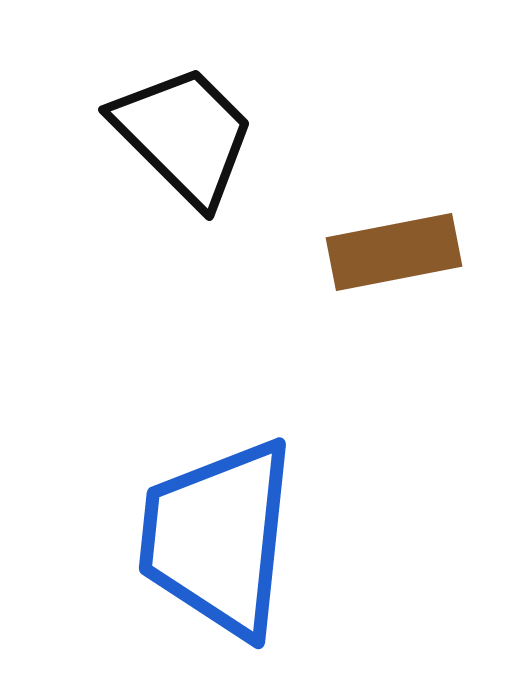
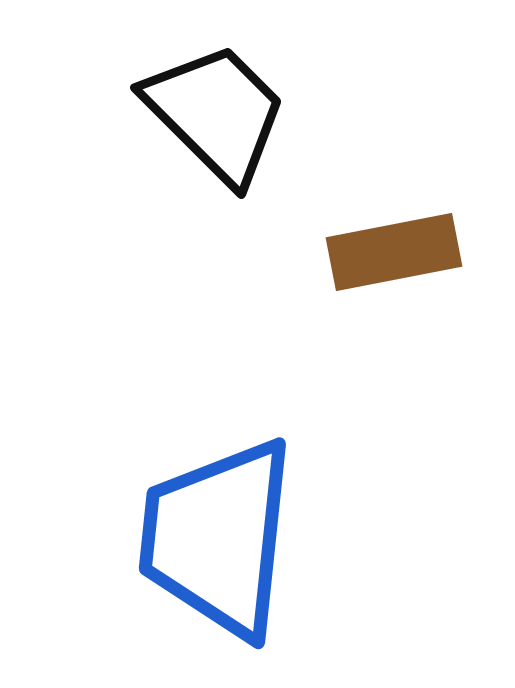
black trapezoid: moved 32 px right, 22 px up
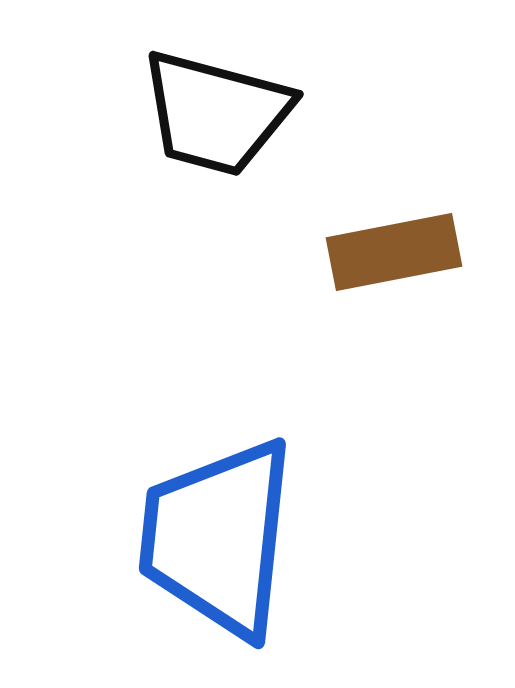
black trapezoid: rotated 150 degrees clockwise
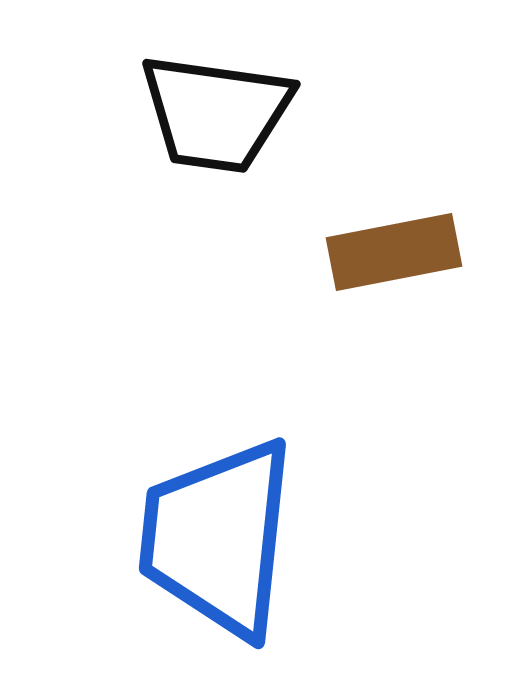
black trapezoid: rotated 7 degrees counterclockwise
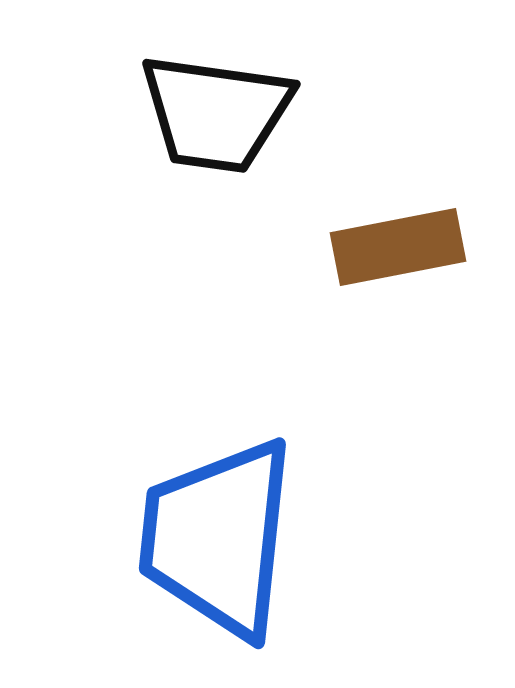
brown rectangle: moved 4 px right, 5 px up
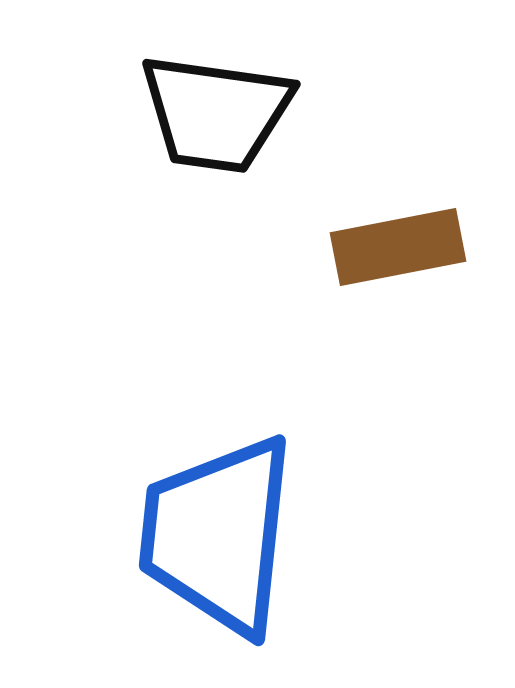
blue trapezoid: moved 3 px up
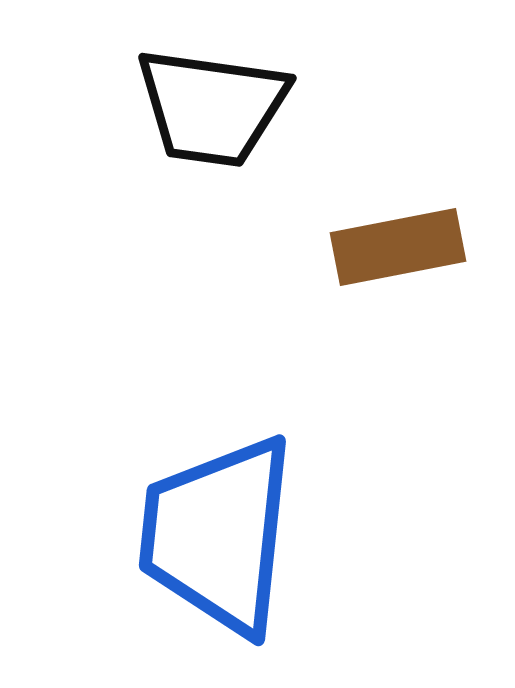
black trapezoid: moved 4 px left, 6 px up
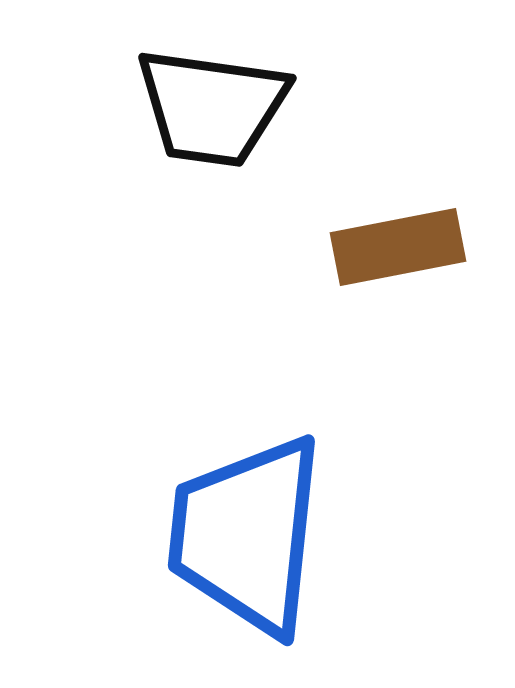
blue trapezoid: moved 29 px right
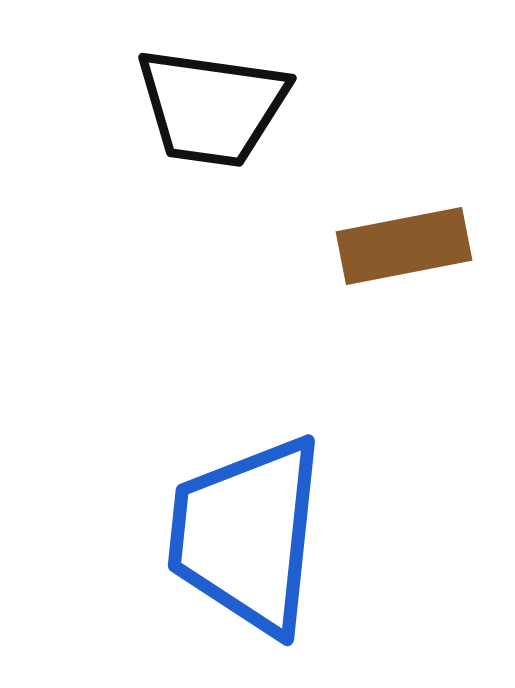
brown rectangle: moved 6 px right, 1 px up
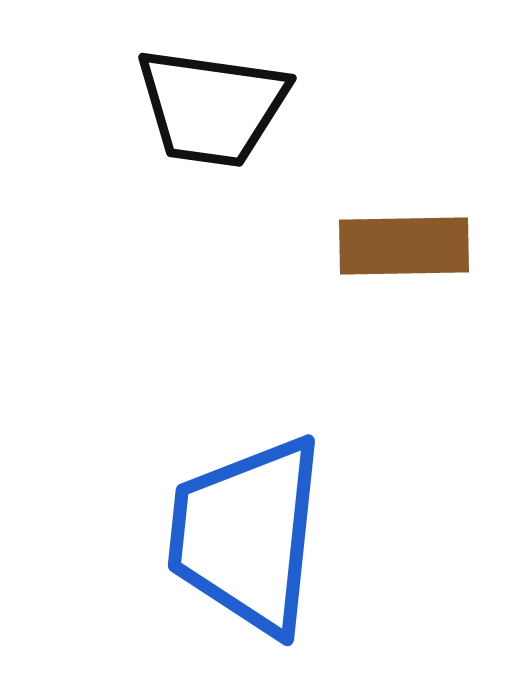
brown rectangle: rotated 10 degrees clockwise
